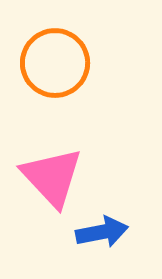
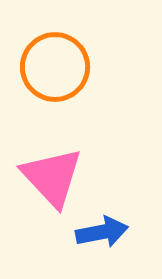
orange circle: moved 4 px down
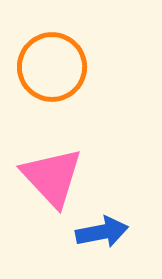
orange circle: moved 3 px left
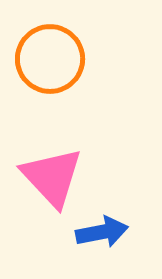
orange circle: moved 2 px left, 8 px up
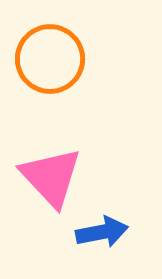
pink triangle: moved 1 px left
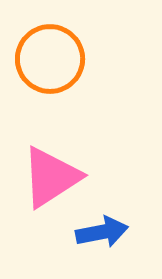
pink triangle: rotated 40 degrees clockwise
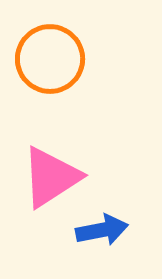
blue arrow: moved 2 px up
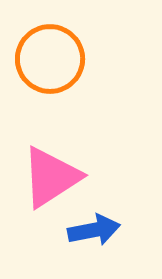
blue arrow: moved 8 px left
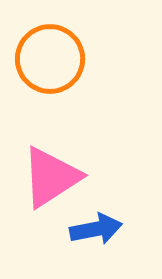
blue arrow: moved 2 px right, 1 px up
